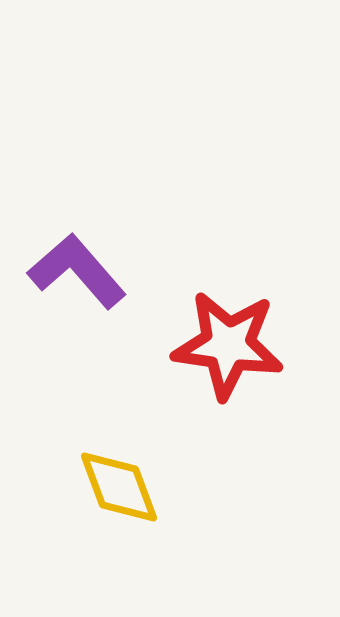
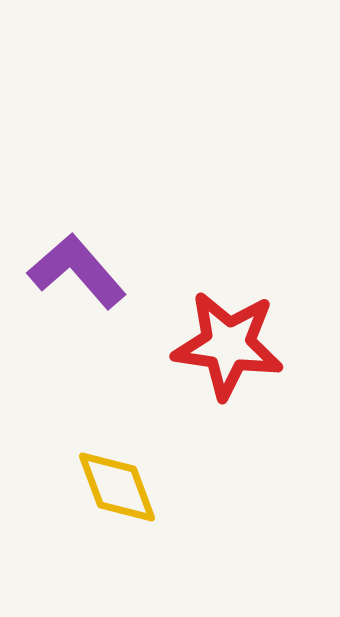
yellow diamond: moved 2 px left
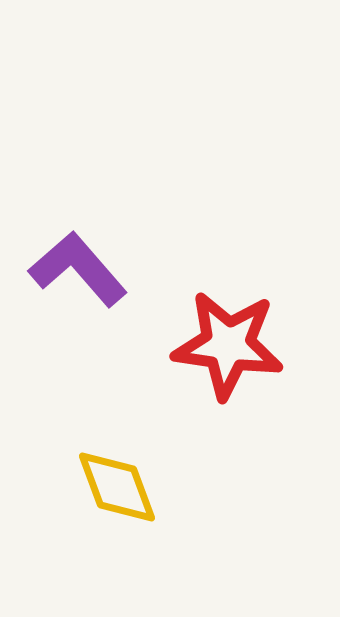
purple L-shape: moved 1 px right, 2 px up
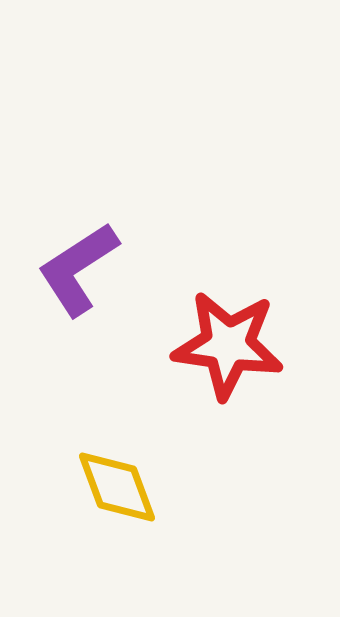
purple L-shape: rotated 82 degrees counterclockwise
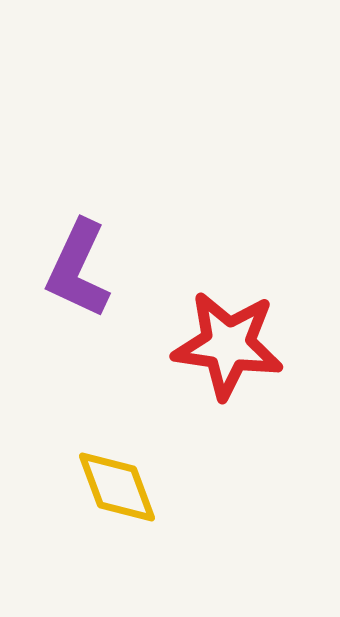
purple L-shape: rotated 32 degrees counterclockwise
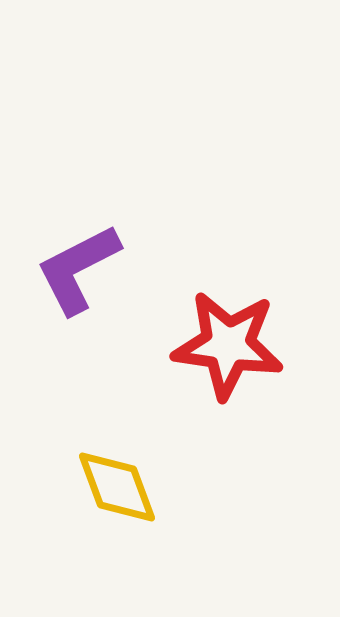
purple L-shape: rotated 38 degrees clockwise
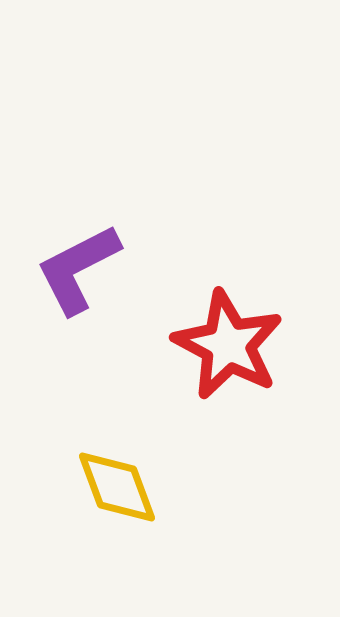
red star: rotated 20 degrees clockwise
